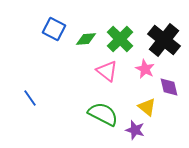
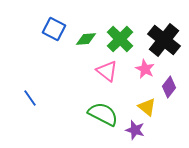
purple diamond: rotated 50 degrees clockwise
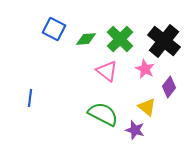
black cross: moved 1 px down
blue line: rotated 42 degrees clockwise
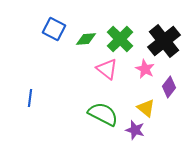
black cross: rotated 12 degrees clockwise
pink triangle: moved 2 px up
yellow triangle: moved 1 px left, 1 px down
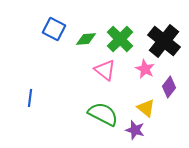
black cross: rotated 12 degrees counterclockwise
pink triangle: moved 2 px left, 1 px down
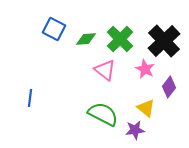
black cross: rotated 8 degrees clockwise
purple star: rotated 24 degrees counterclockwise
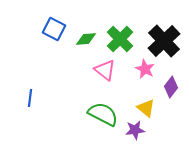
purple diamond: moved 2 px right
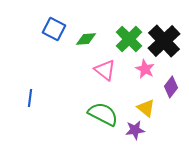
green cross: moved 9 px right
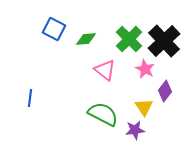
purple diamond: moved 6 px left, 4 px down
yellow triangle: moved 2 px left, 1 px up; rotated 18 degrees clockwise
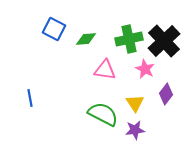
green cross: rotated 32 degrees clockwise
pink triangle: rotated 30 degrees counterclockwise
purple diamond: moved 1 px right, 3 px down
blue line: rotated 18 degrees counterclockwise
yellow triangle: moved 9 px left, 4 px up
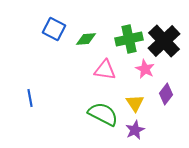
purple star: rotated 18 degrees counterclockwise
